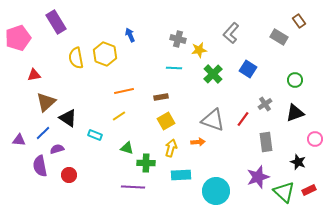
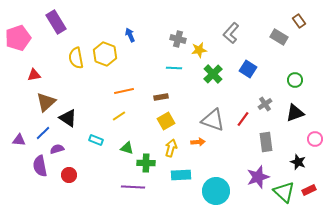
cyan rectangle at (95, 135): moved 1 px right, 5 px down
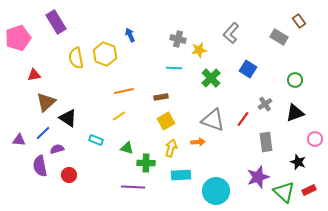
green cross at (213, 74): moved 2 px left, 4 px down
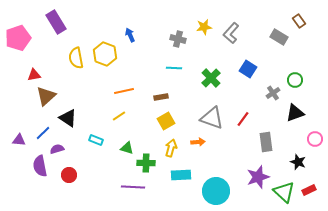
yellow star at (199, 50): moved 5 px right, 23 px up
brown triangle at (46, 102): moved 6 px up
gray cross at (265, 104): moved 8 px right, 11 px up
gray triangle at (213, 120): moved 1 px left, 2 px up
